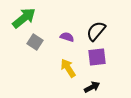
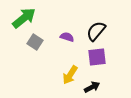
yellow arrow: moved 2 px right, 7 px down; rotated 114 degrees counterclockwise
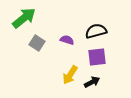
black semicircle: rotated 35 degrees clockwise
purple semicircle: moved 3 px down
gray square: moved 2 px right, 1 px down
black arrow: moved 5 px up
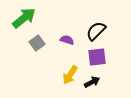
black semicircle: rotated 30 degrees counterclockwise
gray square: rotated 21 degrees clockwise
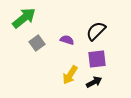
purple square: moved 2 px down
black arrow: moved 2 px right
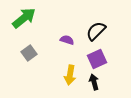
gray square: moved 8 px left, 10 px down
purple square: rotated 18 degrees counterclockwise
yellow arrow: rotated 24 degrees counterclockwise
black arrow: rotated 77 degrees counterclockwise
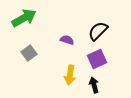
green arrow: rotated 10 degrees clockwise
black semicircle: moved 2 px right
black arrow: moved 3 px down
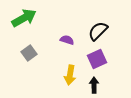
black arrow: rotated 14 degrees clockwise
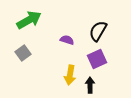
green arrow: moved 5 px right, 2 px down
black semicircle: rotated 15 degrees counterclockwise
gray square: moved 6 px left
black arrow: moved 4 px left
